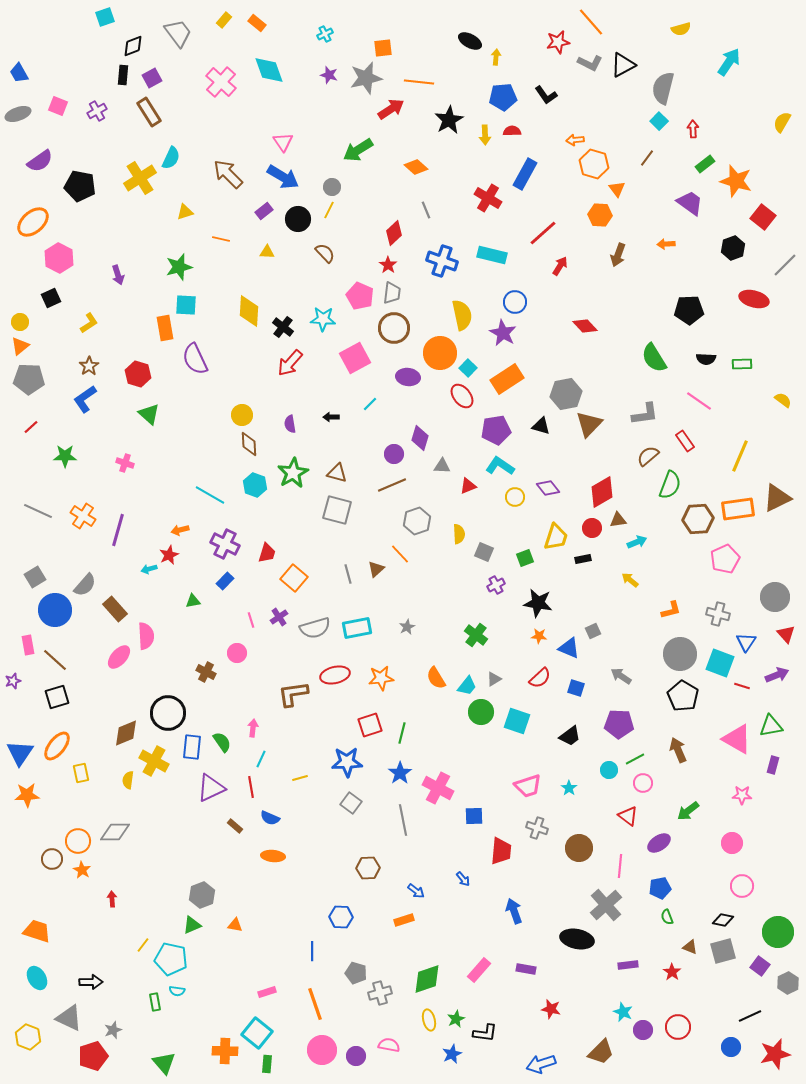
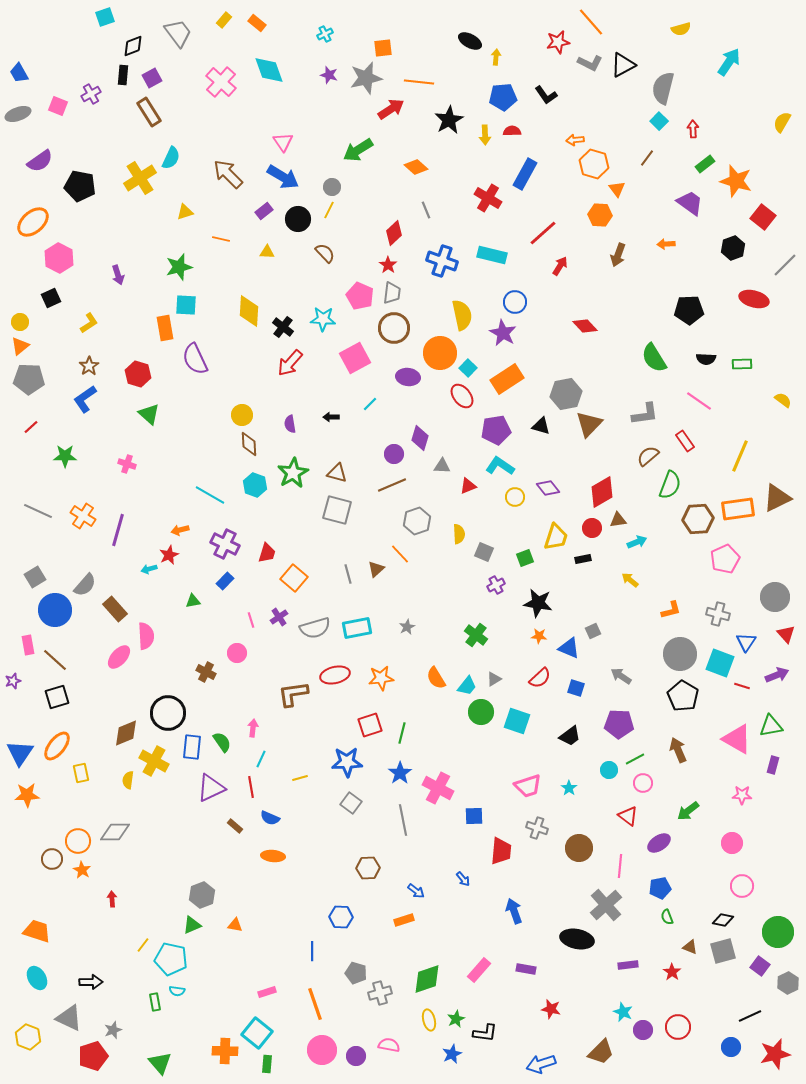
purple cross at (97, 111): moved 6 px left, 17 px up
pink cross at (125, 463): moved 2 px right, 1 px down
green triangle at (164, 1063): moved 4 px left
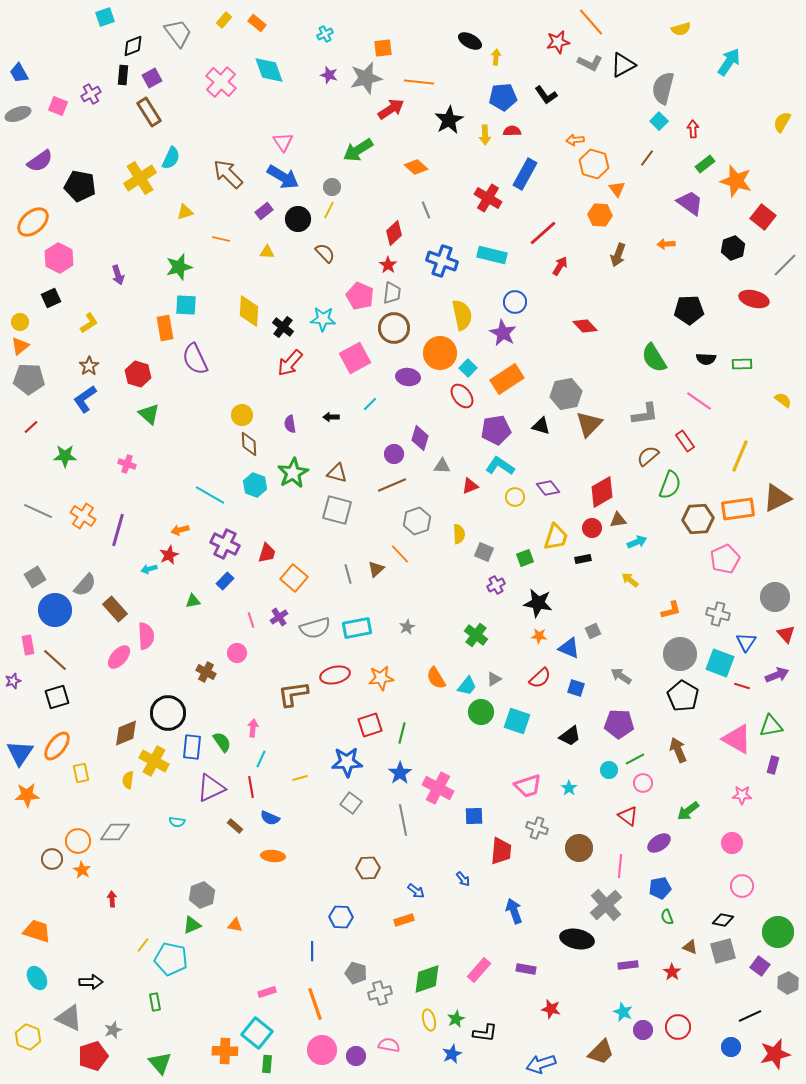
red triangle at (468, 486): moved 2 px right
cyan semicircle at (177, 991): moved 169 px up
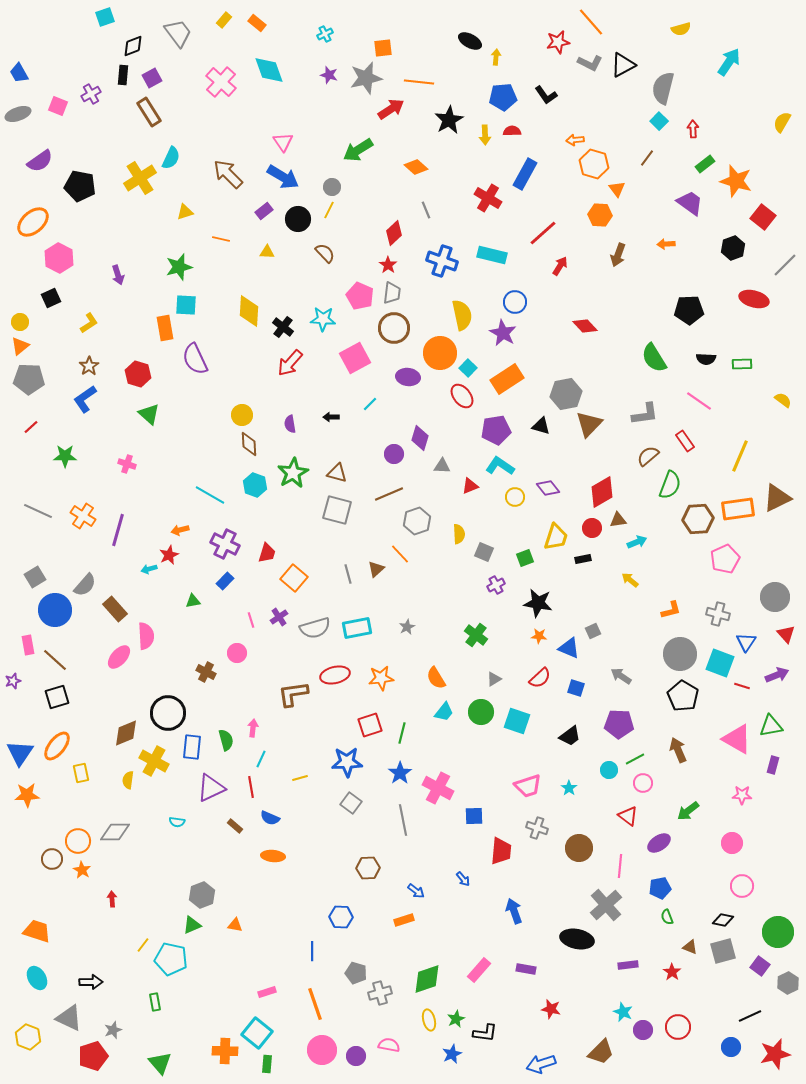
brown line at (392, 485): moved 3 px left, 9 px down
cyan trapezoid at (467, 686): moved 23 px left, 26 px down
green semicircle at (222, 742): moved 4 px right, 2 px up; rotated 20 degrees clockwise
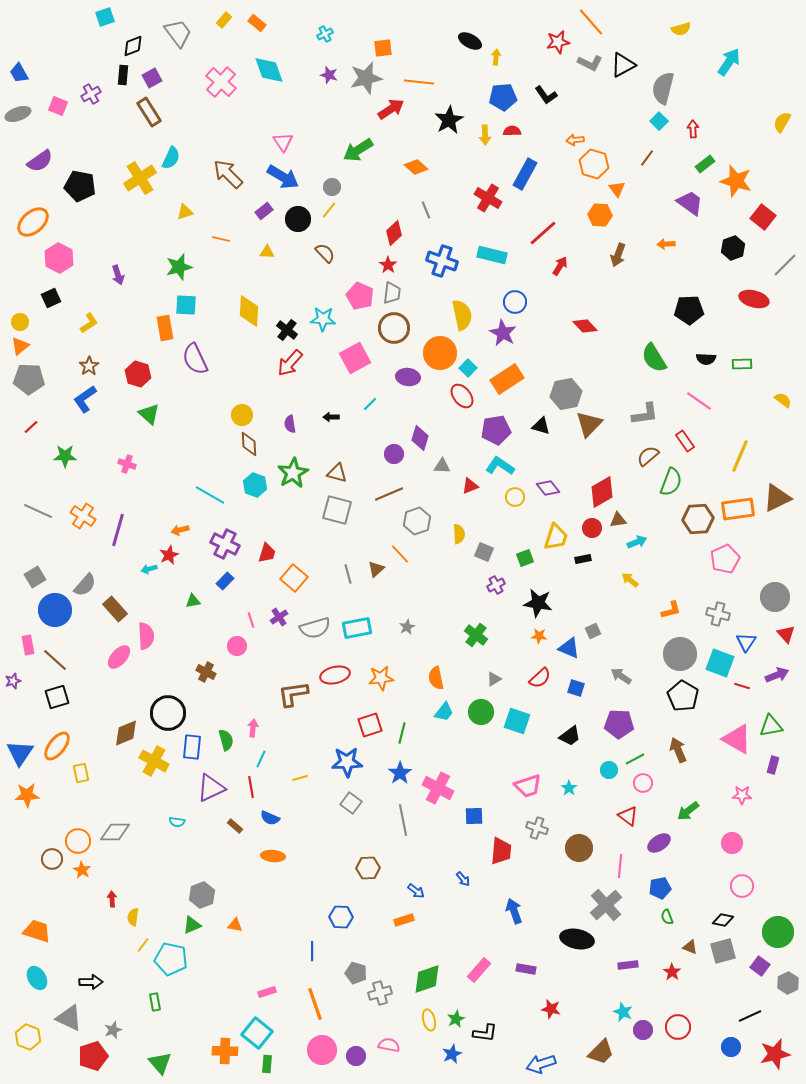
yellow line at (329, 210): rotated 12 degrees clockwise
black cross at (283, 327): moved 4 px right, 3 px down
green semicircle at (670, 485): moved 1 px right, 3 px up
pink circle at (237, 653): moved 7 px up
orange semicircle at (436, 678): rotated 20 degrees clockwise
yellow semicircle at (128, 780): moved 5 px right, 137 px down
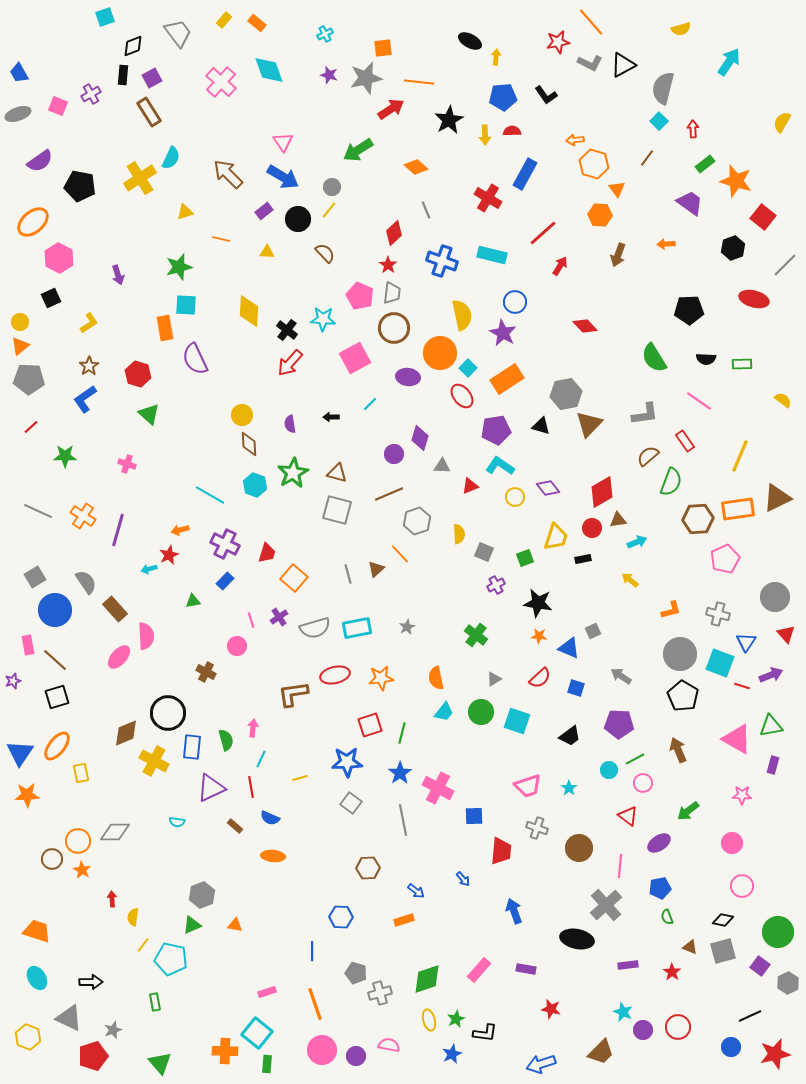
gray semicircle at (85, 585): moved 1 px right, 3 px up; rotated 75 degrees counterclockwise
purple arrow at (777, 675): moved 6 px left
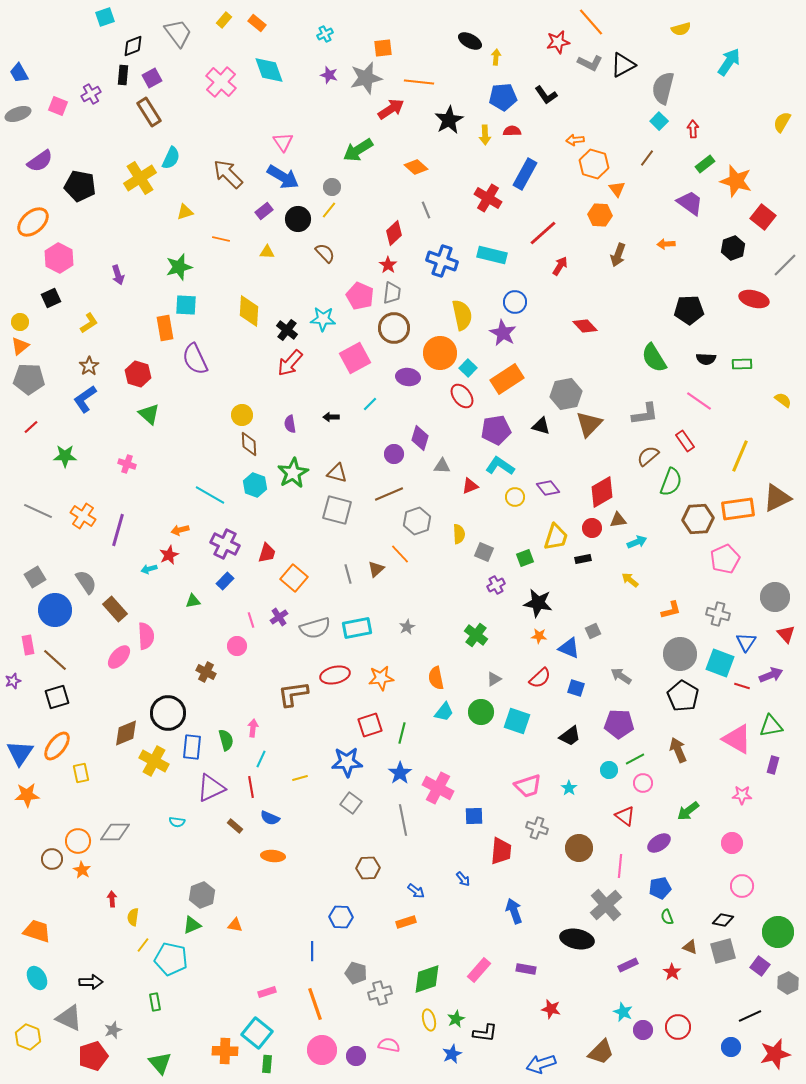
red triangle at (628, 816): moved 3 px left
orange rectangle at (404, 920): moved 2 px right, 2 px down
purple rectangle at (628, 965): rotated 18 degrees counterclockwise
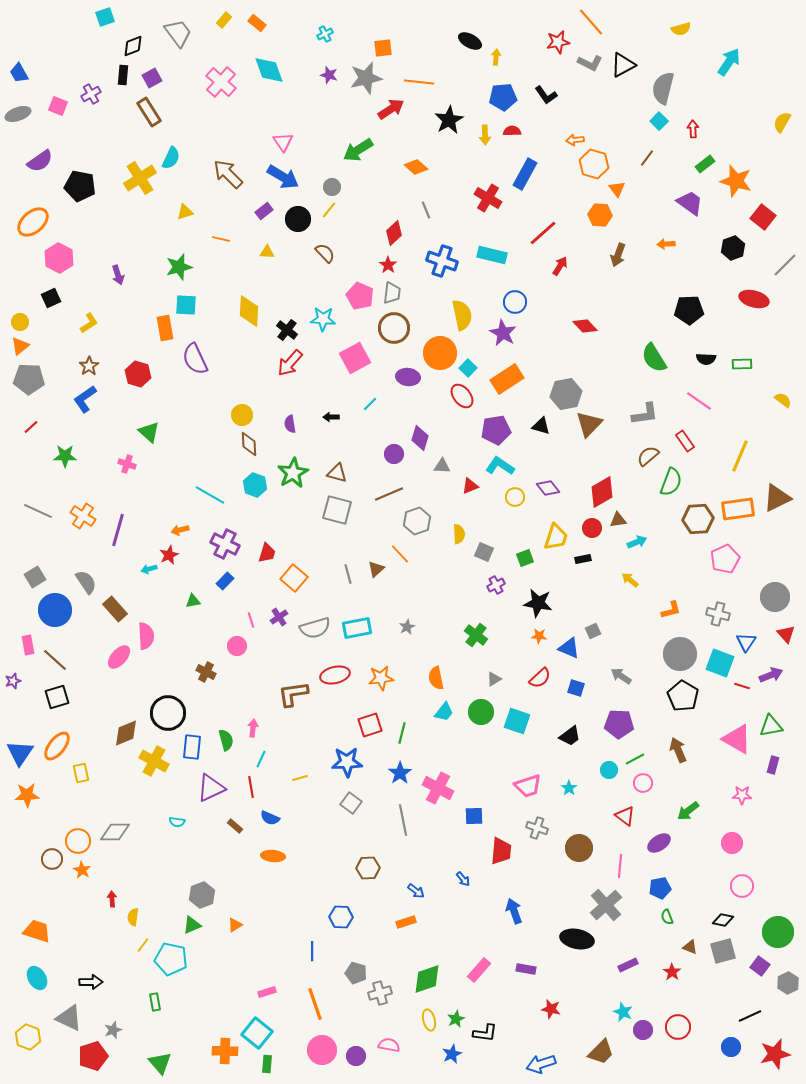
green triangle at (149, 414): moved 18 px down
orange triangle at (235, 925): rotated 42 degrees counterclockwise
